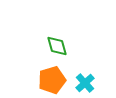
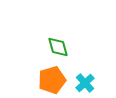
green diamond: moved 1 px right, 1 px down
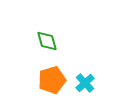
green diamond: moved 11 px left, 6 px up
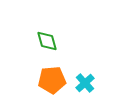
orange pentagon: rotated 12 degrees clockwise
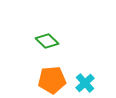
green diamond: rotated 30 degrees counterclockwise
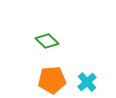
cyan cross: moved 2 px right, 1 px up
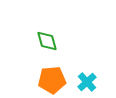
green diamond: rotated 30 degrees clockwise
